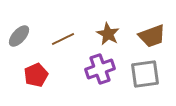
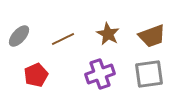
purple cross: moved 5 px down
gray square: moved 4 px right
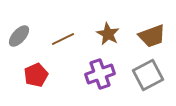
gray square: moved 1 px left, 1 px down; rotated 20 degrees counterclockwise
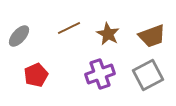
brown line: moved 6 px right, 11 px up
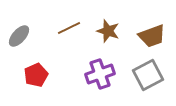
brown star: moved 3 px up; rotated 10 degrees counterclockwise
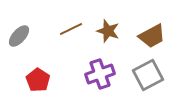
brown line: moved 2 px right, 1 px down
brown trapezoid: rotated 8 degrees counterclockwise
red pentagon: moved 2 px right, 5 px down; rotated 15 degrees counterclockwise
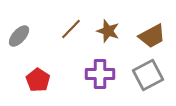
brown line: rotated 20 degrees counterclockwise
purple cross: rotated 20 degrees clockwise
